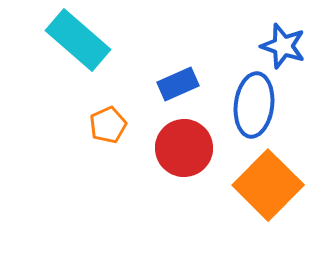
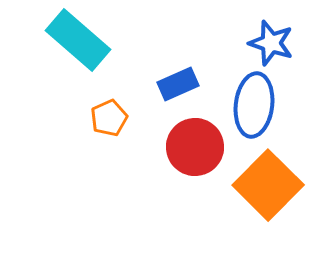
blue star: moved 12 px left, 3 px up
orange pentagon: moved 1 px right, 7 px up
red circle: moved 11 px right, 1 px up
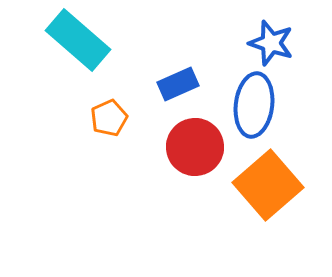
orange square: rotated 4 degrees clockwise
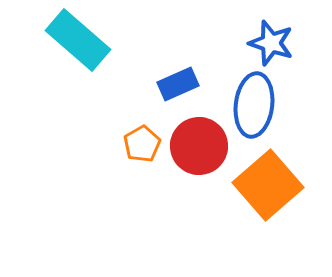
orange pentagon: moved 33 px right, 26 px down; rotated 6 degrees counterclockwise
red circle: moved 4 px right, 1 px up
